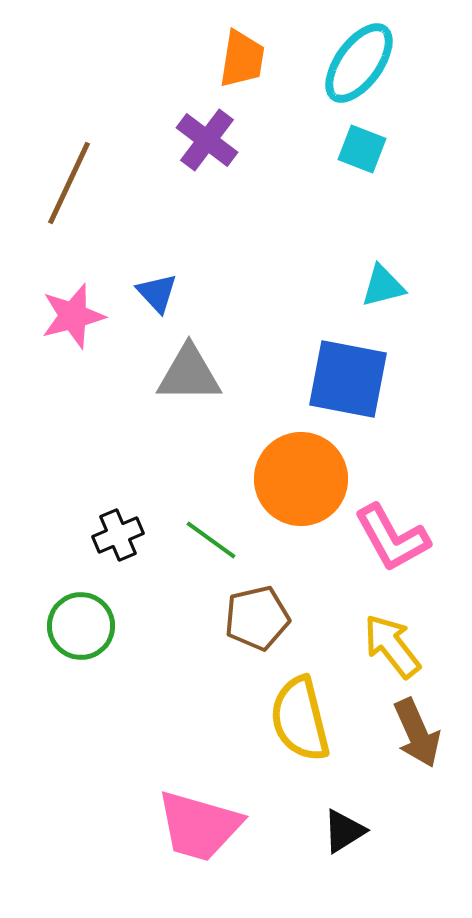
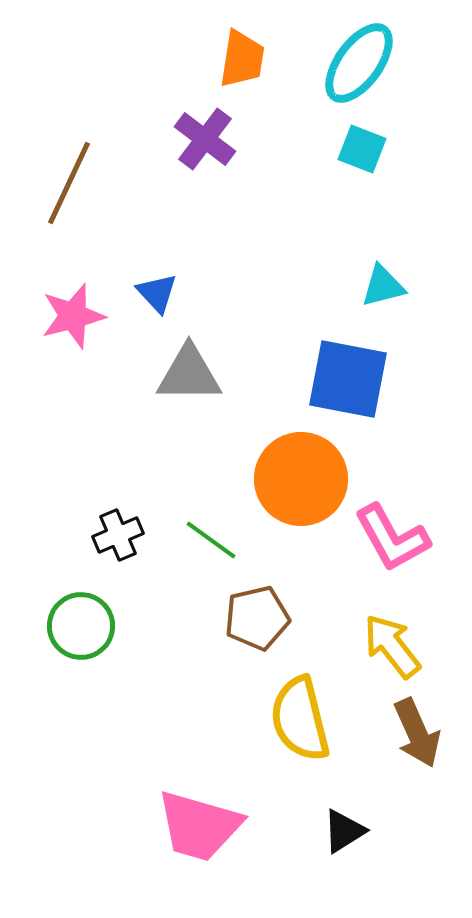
purple cross: moved 2 px left, 1 px up
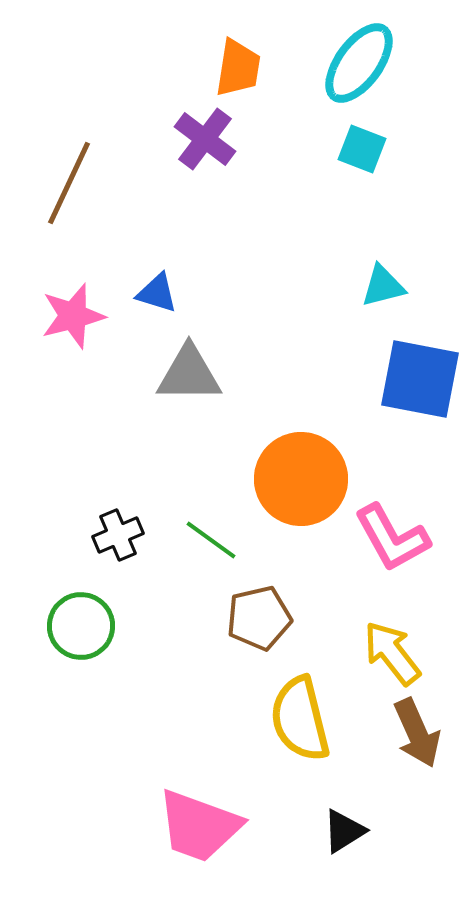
orange trapezoid: moved 4 px left, 9 px down
blue triangle: rotated 30 degrees counterclockwise
blue square: moved 72 px right
brown pentagon: moved 2 px right
yellow arrow: moved 7 px down
pink trapezoid: rotated 4 degrees clockwise
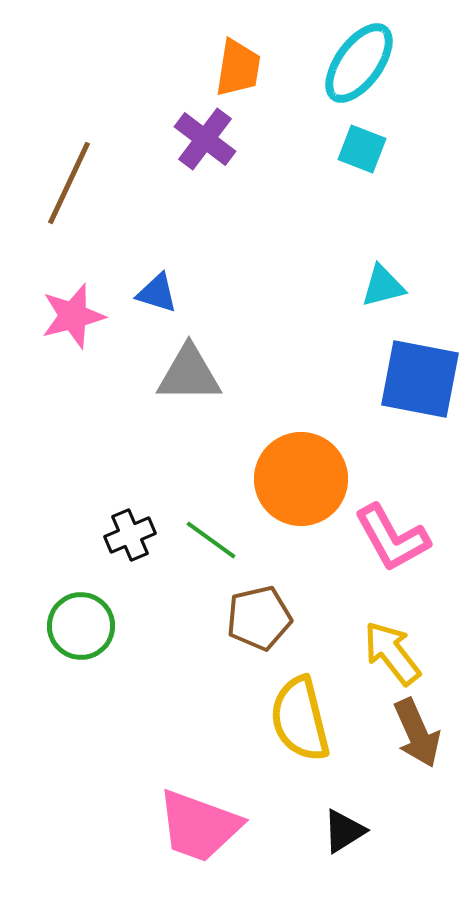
black cross: moved 12 px right
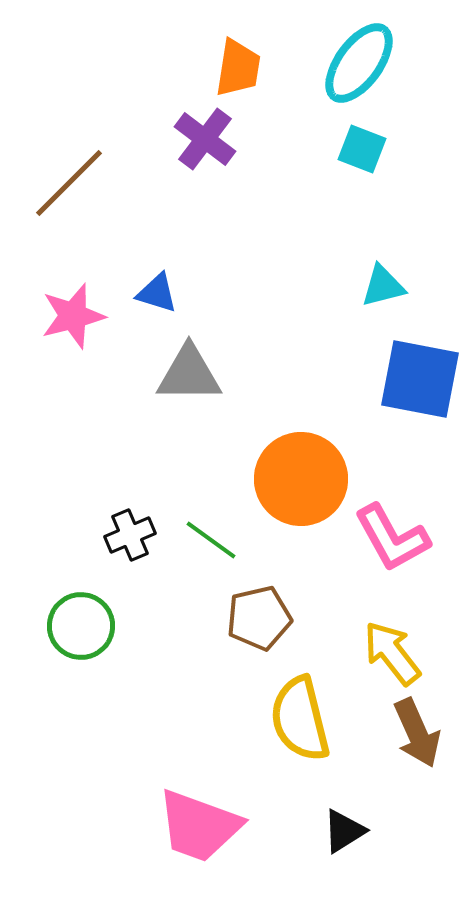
brown line: rotated 20 degrees clockwise
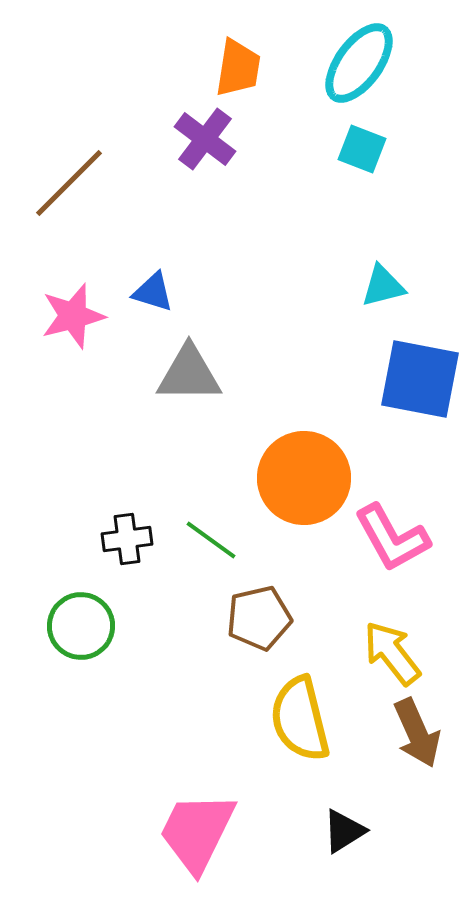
blue triangle: moved 4 px left, 1 px up
orange circle: moved 3 px right, 1 px up
black cross: moved 3 px left, 4 px down; rotated 15 degrees clockwise
pink trapezoid: moved 2 px left, 6 px down; rotated 96 degrees clockwise
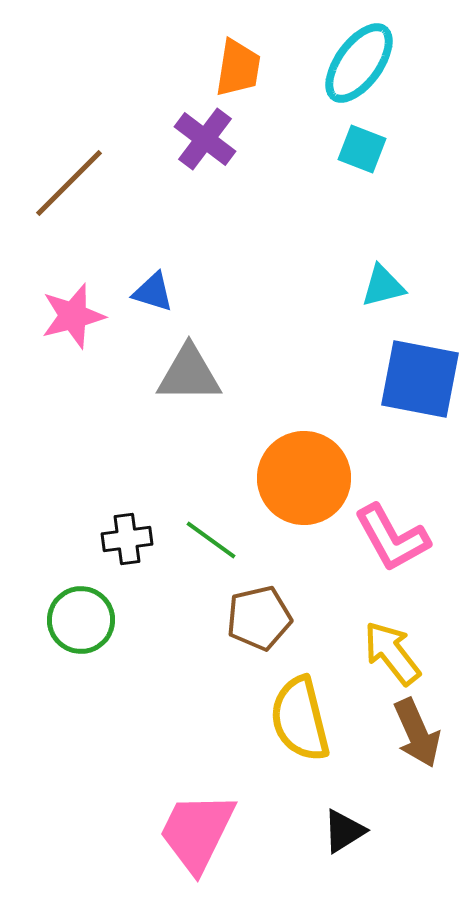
green circle: moved 6 px up
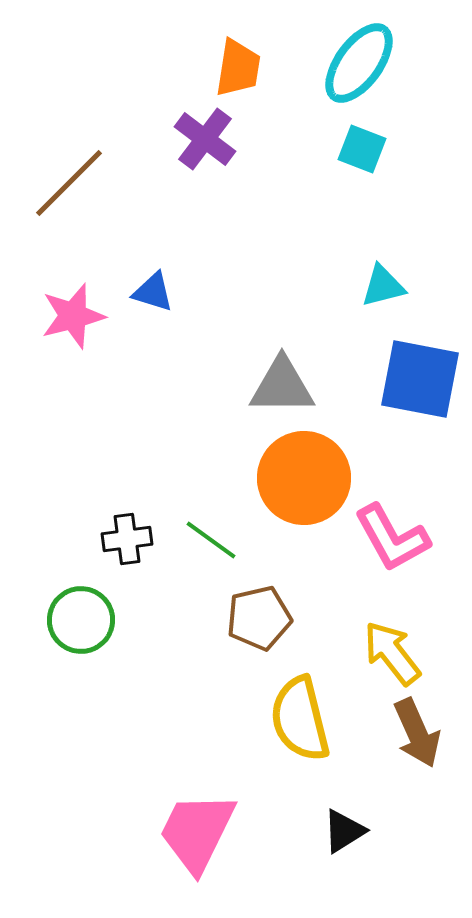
gray triangle: moved 93 px right, 12 px down
